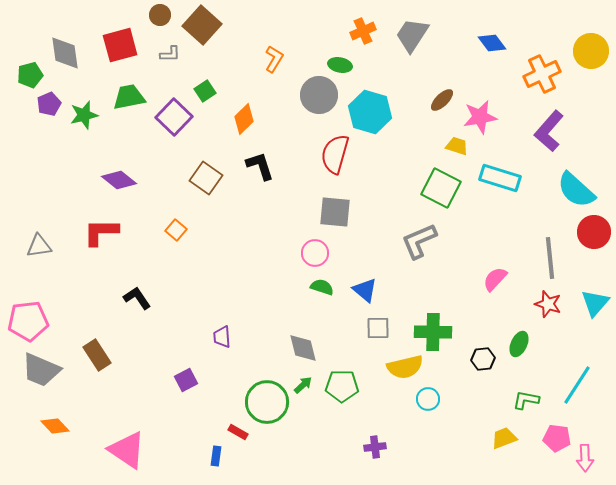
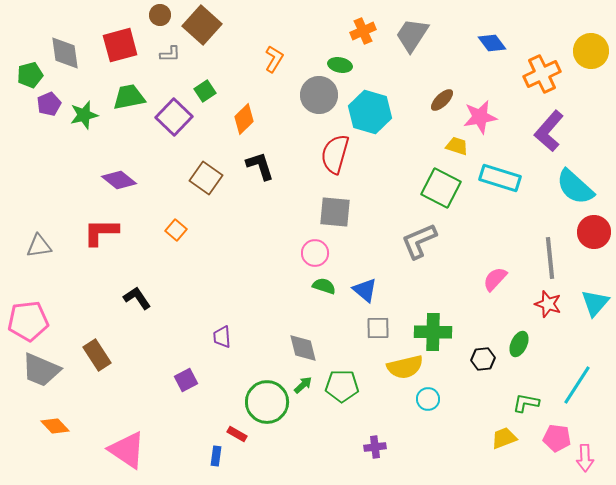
cyan semicircle at (576, 190): moved 1 px left, 3 px up
green semicircle at (322, 287): moved 2 px right, 1 px up
green L-shape at (526, 400): moved 3 px down
red rectangle at (238, 432): moved 1 px left, 2 px down
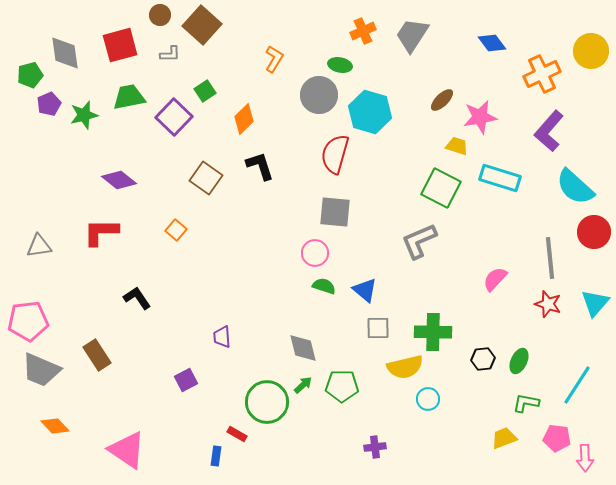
green ellipse at (519, 344): moved 17 px down
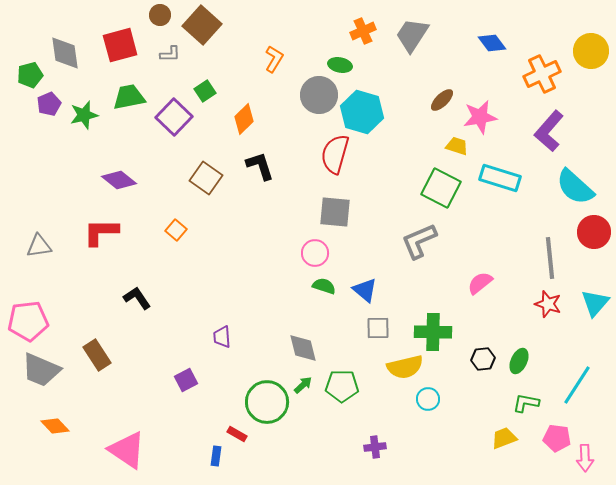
cyan hexagon at (370, 112): moved 8 px left
pink semicircle at (495, 279): moved 15 px left, 4 px down; rotated 8 degrees clockwise
